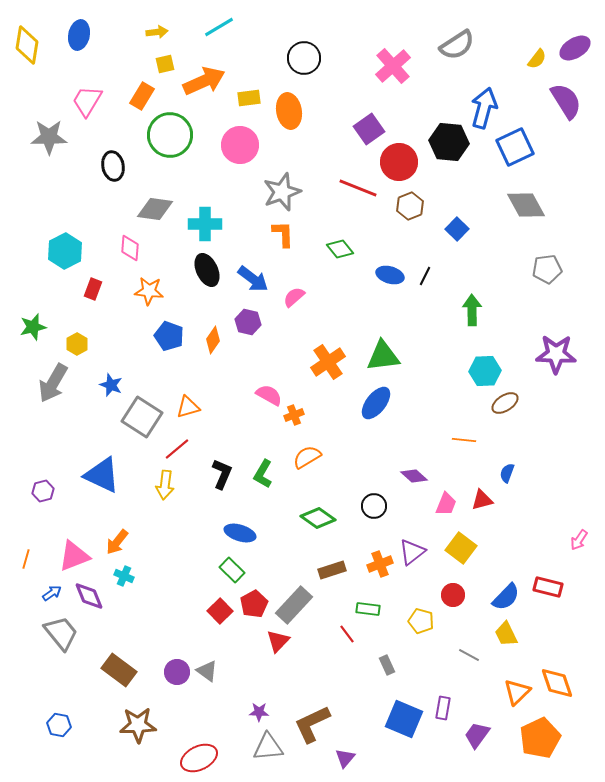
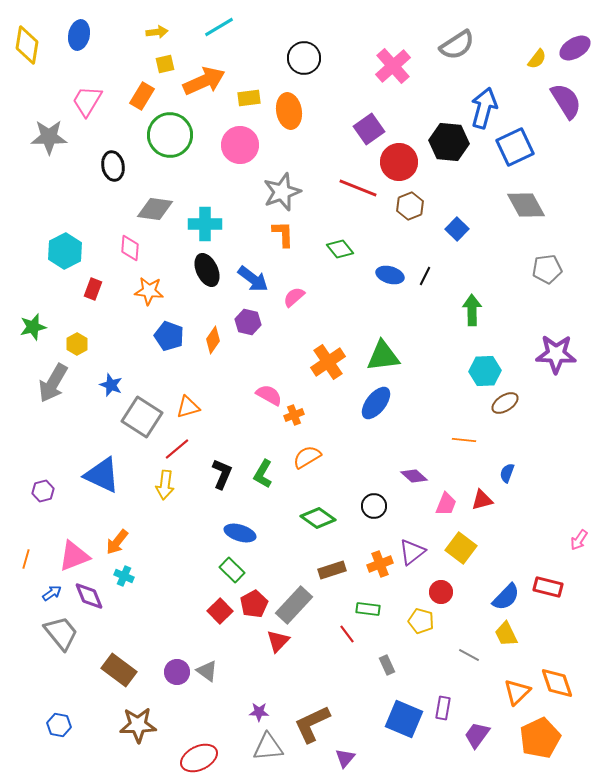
red circle at (453, 595): moved 12 px left, 3 px up
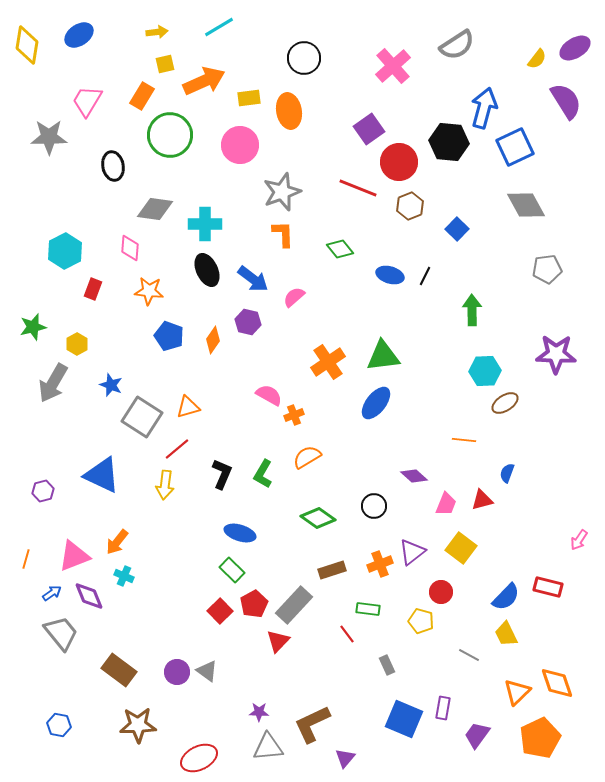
blue ellipse at (79, 35): rotated 44 degrees clockwise
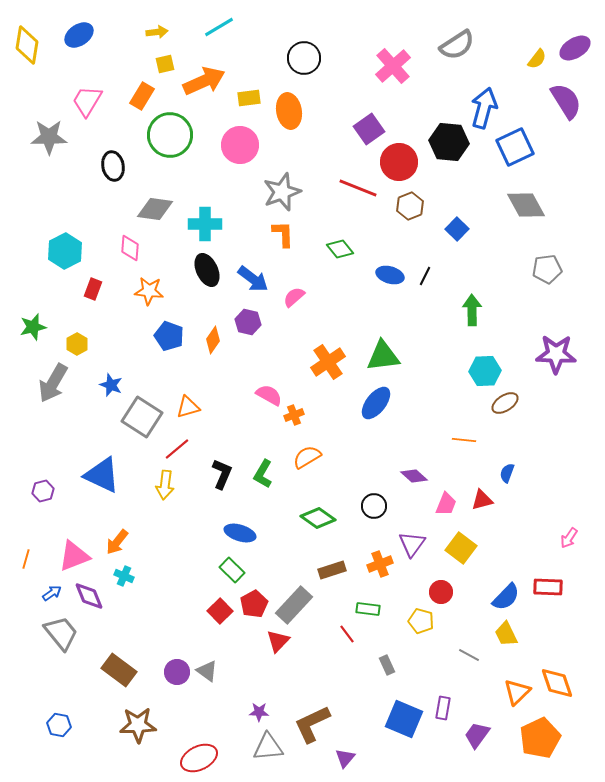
pink arrow at (579, 540): moved 10 px left, 2 px up
purple triangle at (412, 552): moved 8 px up; rotated 16 degrees counterclockwise
red rectangle at (548, 587): rotated 12 degrees counterclockwise
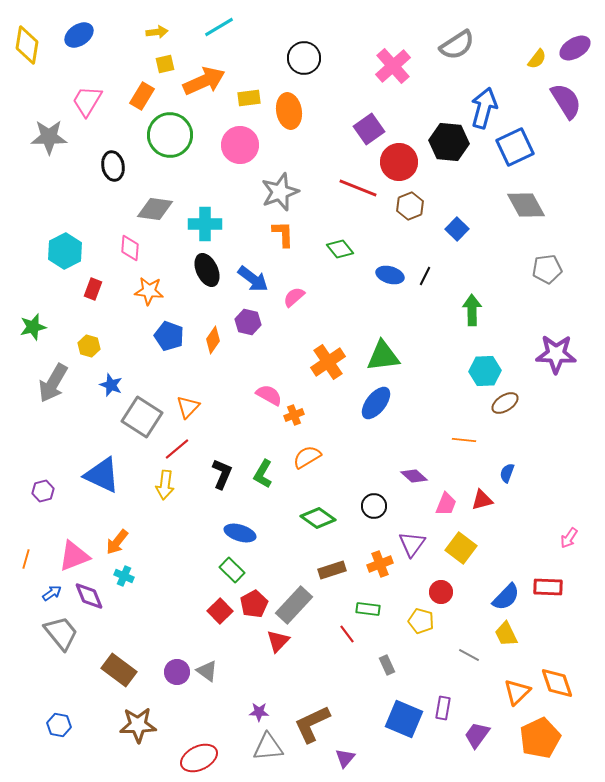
gray star at (282, 192): moved 2 px left
yellow hexagon at (77, 344): moved 12 px right, 2 px down; rotated 15 degrees counterclockwise
orange triangle at (188, 407): rotated 30 degrees counterclockwise
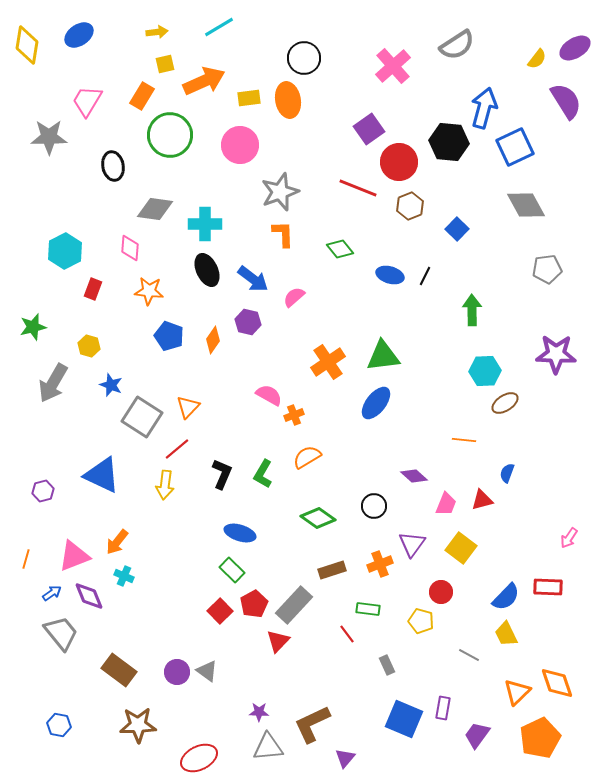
orange ellipse at (289, 111): moved 1 px left, 11 px up
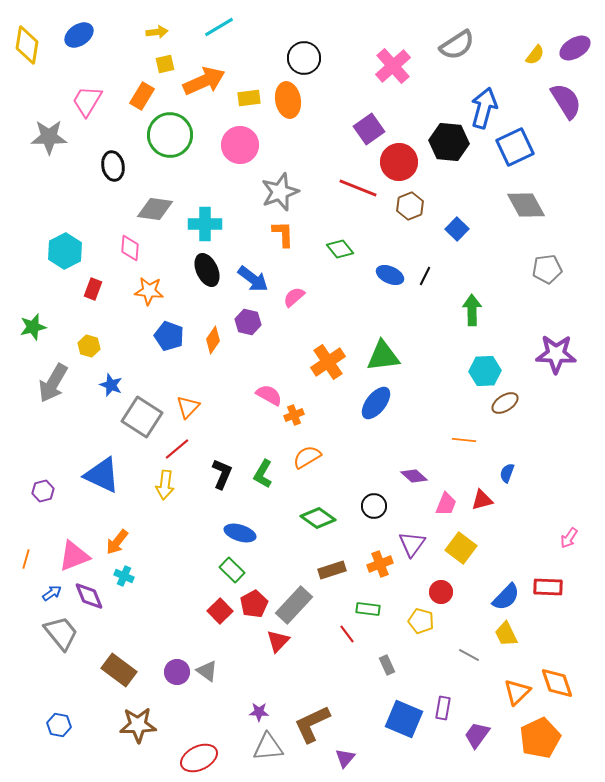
yellow semicircle at (537, 59): moved 2 px left, 4 px up
blue ellipse at (390, 275): rotated 8 degrees clockwise
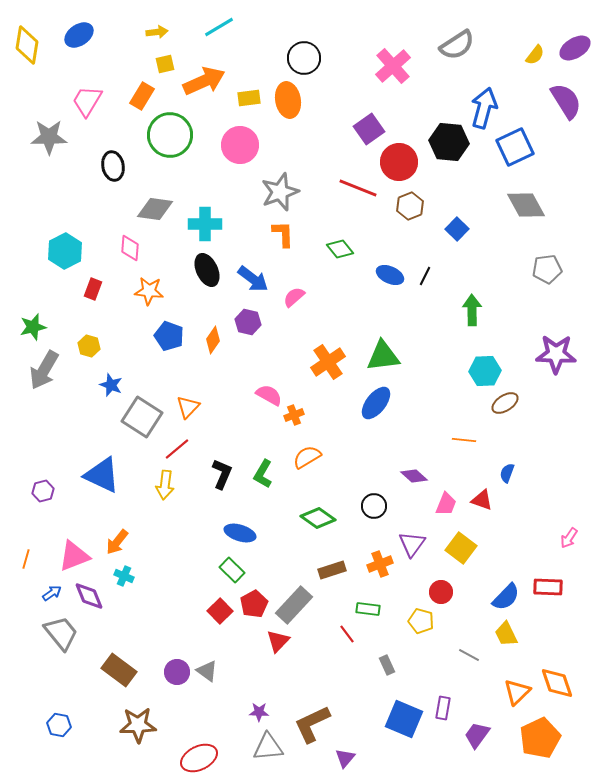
gray arrow at (53, 383): moved 9 px left, 13 px up
red triangle at (482, 500): rotated 35 degrees clockwise
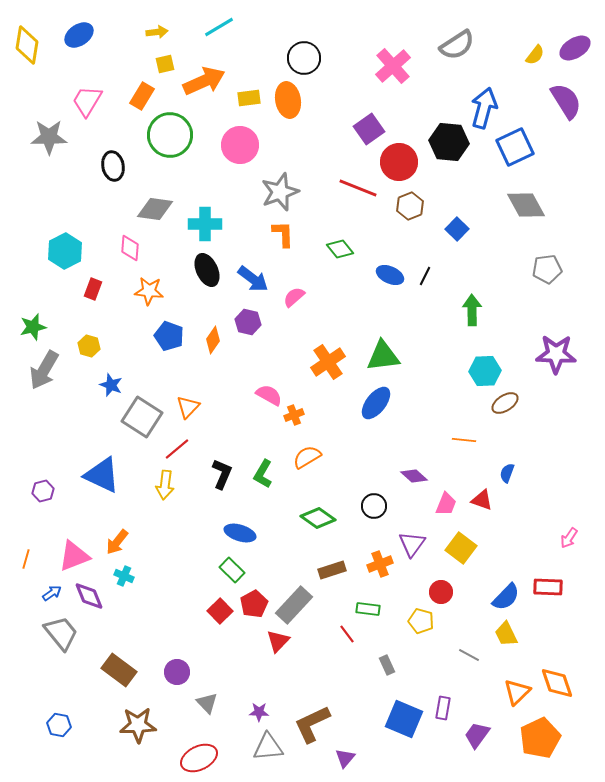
gray triangle at (207, 671): moved 32 px down; rotated 10 degrees clockwise
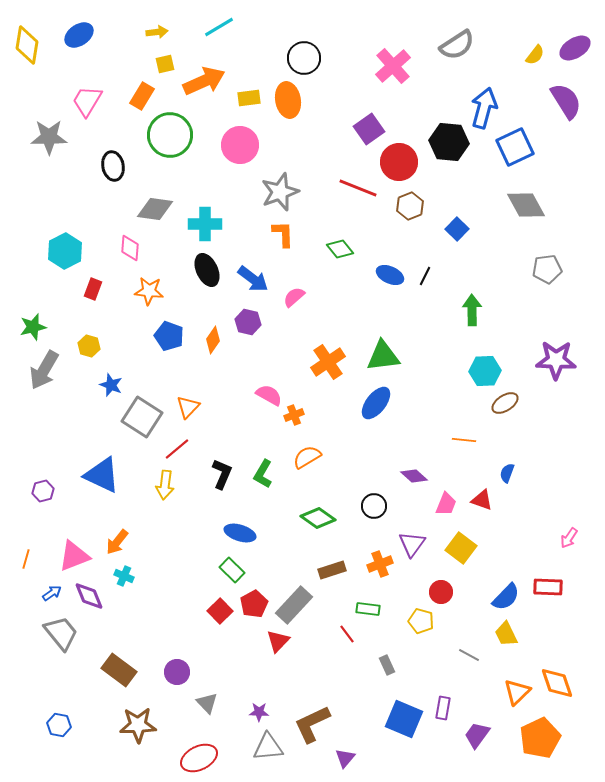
purple star at (556, 354): moved 6 px down
